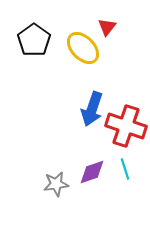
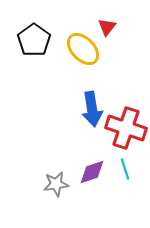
yellow ellipse: moved 1 px down
blue arrow: rotated 28 degrees counterclockwise
red cross: moved 2 px down
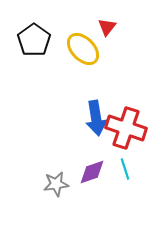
blue arrow: moved 4 px right, 9 px down
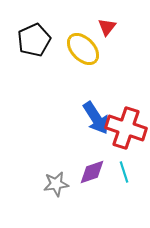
black pentagon: rotated 12 degrees clockwise
blue arrow: rotated 24 degrees counterclockwise
cyan line: moved 1 px left, 3 px down
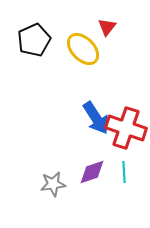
cyan line: rotated 15 degrees clockwise
gray star: moved 3 px left
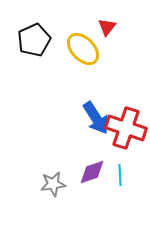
cyan line: moved 4 px left, 3 px down
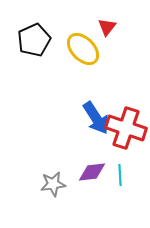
purple diamond: rotated 12 degrees clockwise
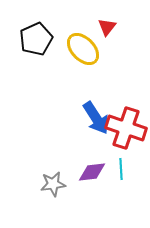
black pentagon: moved 2 px right, 1 px up
cyan line: moved 1 px right, 6 px up
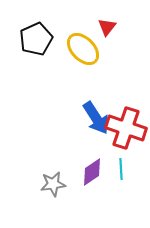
purple diamond: rotated 28 degrees counterclockwise
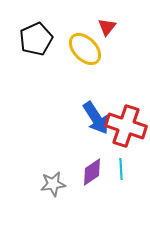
yellow ellipse: moved 2 px right
red cross: moved 2 px up
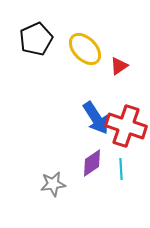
red triangle: moved 12 px right, 39 px down; rotated 18 degrees clockwise
purple diamond: moved 9 px up
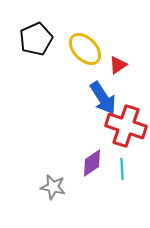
red triangle: moved 1 px left, 1 px up
blue arrow: moved 7 px right, 20 px up
cyan line: moved 1 px right
gray star: moved 3 px down; rotated 20 degrees clockwise
